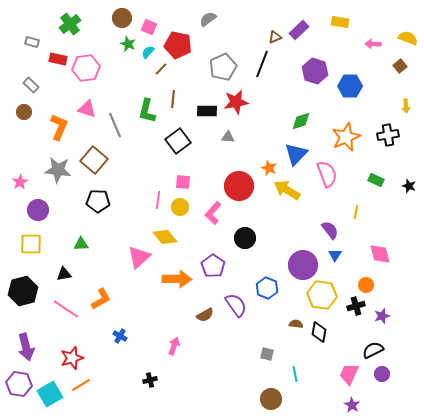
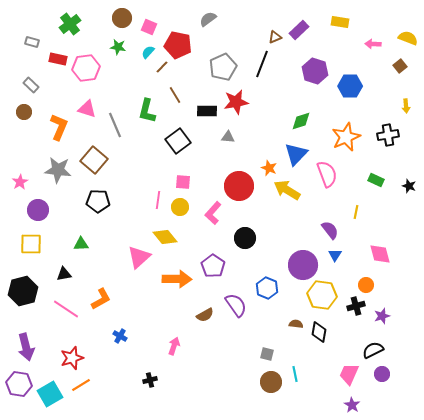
green star at (128, 44): moved 10 px left, 3 px down; rotated 14 degrees counterclockwise
brown line at (161, 69): moved 1 px right, 2 px up
brown line at (173, 99): moved 2 px right, 4 px up; rotated 36 degrees counterclockwise
brown circle at (271, 399): moved 17 px up
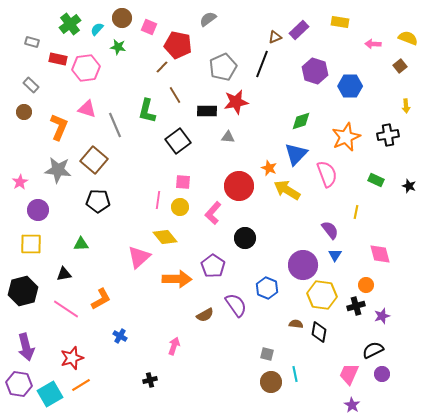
cyan semicircle at (148, 52): moved 51 px left, 23 px up
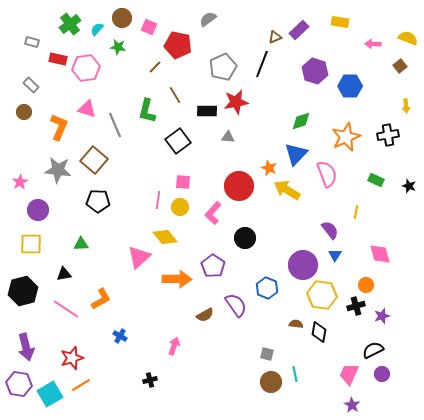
brown line at (162, 67): moved 7 px left
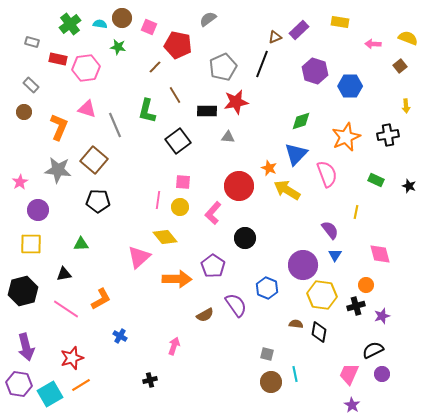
cyan semicircle at (97, 29): moved 3 px right, 5 px up; rotated 56 degrees clockwise
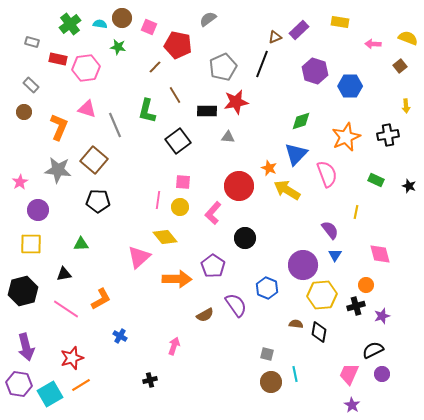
yellow hexagon at (322, 295): rotated 12 degrees counterclockwise
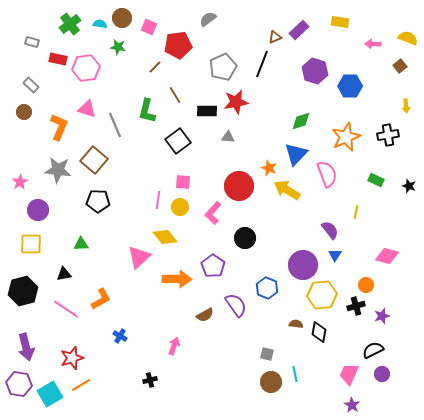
red pentagon at (178, 45): rotated 20 degrees counterclockwise
pink diamond at (380, 254): moved 7 px right, 2 px down; rotated 60 degrees counterclockwise
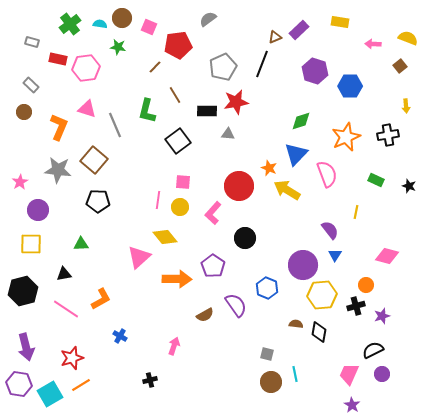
gray triangle at (228, 137): moved 3 px up
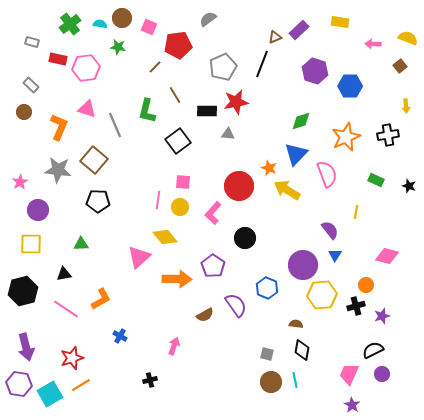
black diamond at (319, 332): moved 17 px left, 18 px down
cyan line at (295, 374): moved 6 px down
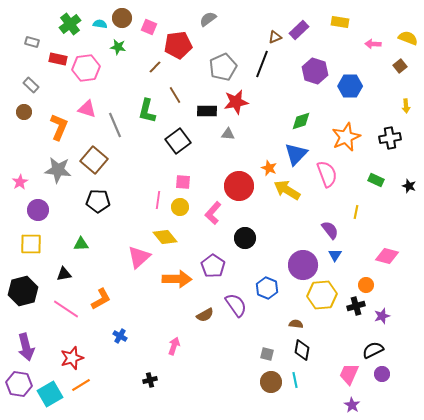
black cross at (388, 135): moved 2 px right, 3 px down
